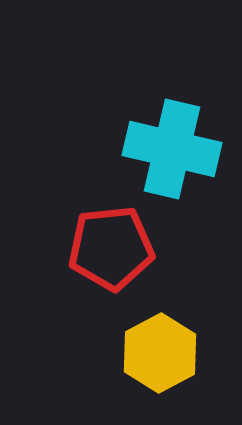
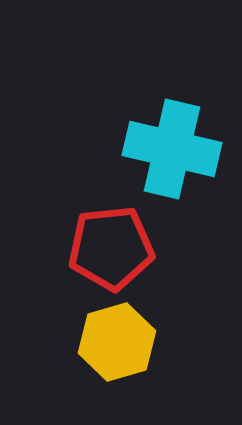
yellow hexagon: moved 43 px left, 11 px up; rotated 12 degrees clockwise
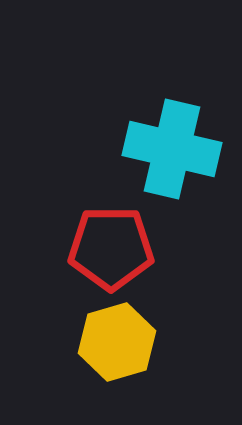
red pentagon: rotated 6 degrees clockwise
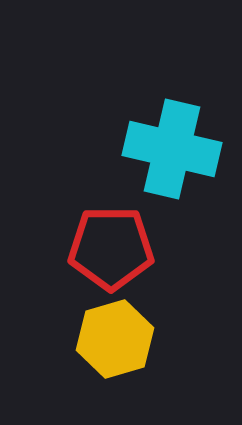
yellow hexagon: moved 2 px left, 3 px up
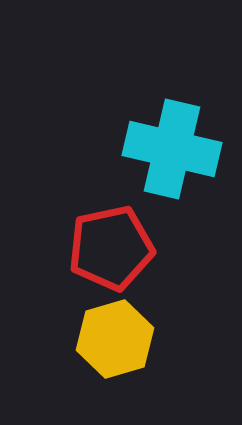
red pentagon: rotated 12 degrees counterclockwise
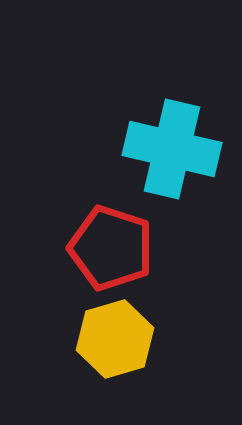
red pentagon: rotated 30 degrees clockwise
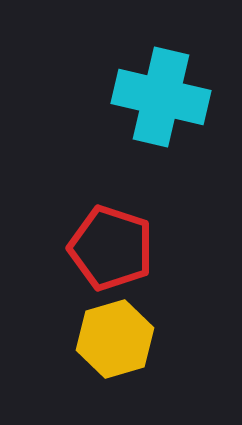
cyan cross: moved 11 px left, 52 px up
